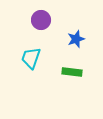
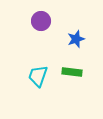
purple circle: moved 1 px down
cyan trapezoid: moved 7 px right, 18 px down
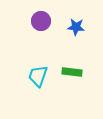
blue star: moved 12 px up; rotated 24 degrees clockwise
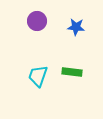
purple circle: moved 4 px left
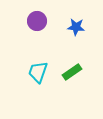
green rectangle: rotated 42 degrees counterclockwise
cyan trapezoid: moved 4 px up
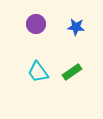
purple circle: moved 1 px left, 3 px down
cyan trapezoid: rotated 55 degrees counterclockwise
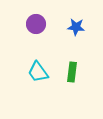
green rectangle: rotated 48 degrees counterclockwise
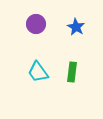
blue star: rotated 24 degrees clockwise
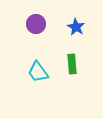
green rectangle: moved 8 px up; rotated 12 degrees counterclockwise
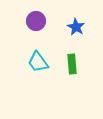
purple circle: moved 3 px up
cyan trapezoid: moved 10 px up
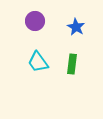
purple circle: moved 1 px left
green rectangle: rotated 12 degrees clockwise
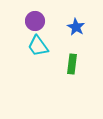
cyan trapezoid: moved 16 px up
